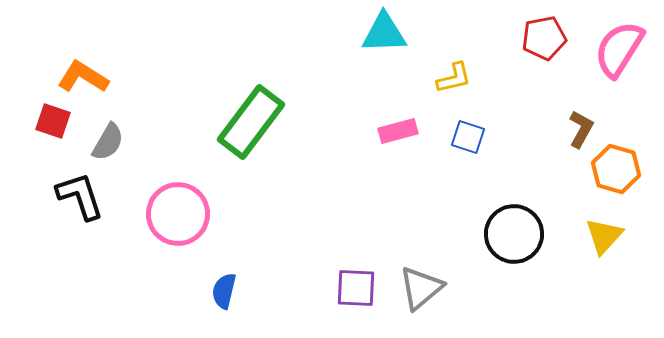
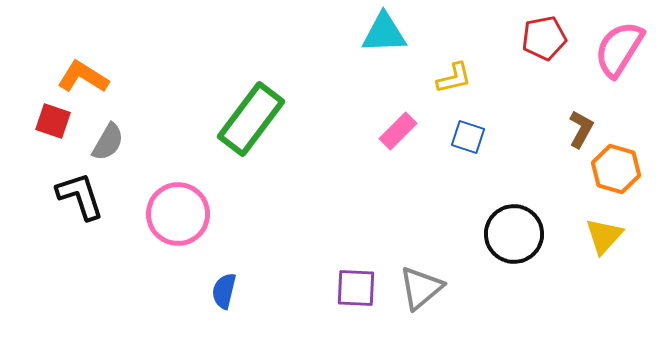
green rectangle: moved 3 px up
pink rectangle: rotated 30 degrees counterclockwise
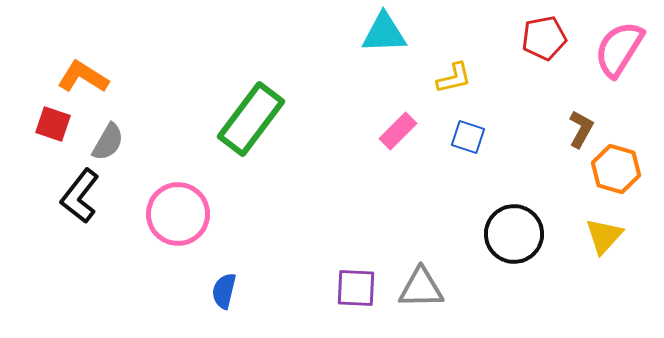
red square: moved 3 px down
black L-shape: rotated 124 degrees counterclockwise
gray triangle: rotated 39 degrees clockwise
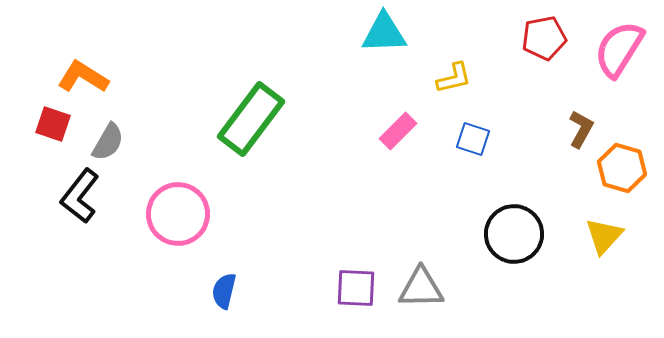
blue square: moved 5 px right, 2 px down
orange hexagon: moved 6 px right, 1 px up
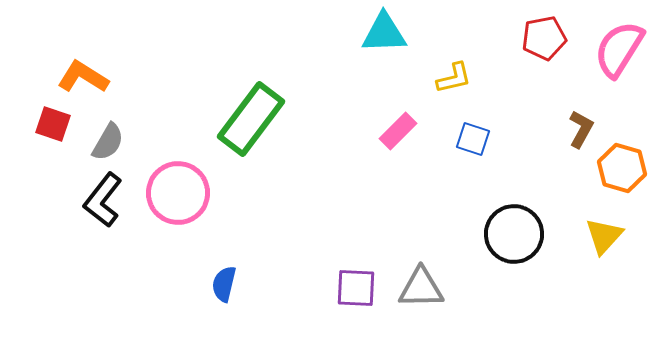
black L-shape: moved 23 px right, 4 px down
pink circle: moved 21 px up
blue semicircle: moved 7 px up
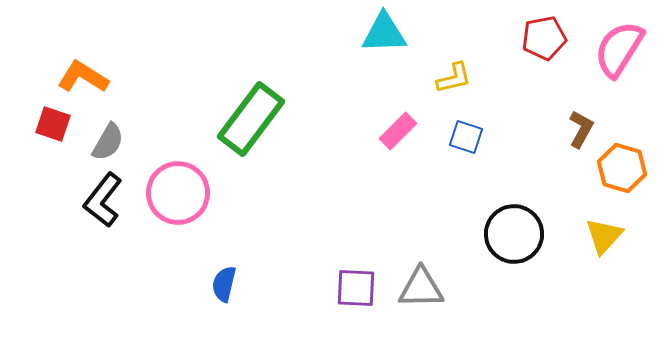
blue square: moved 7 px left, 2 px up
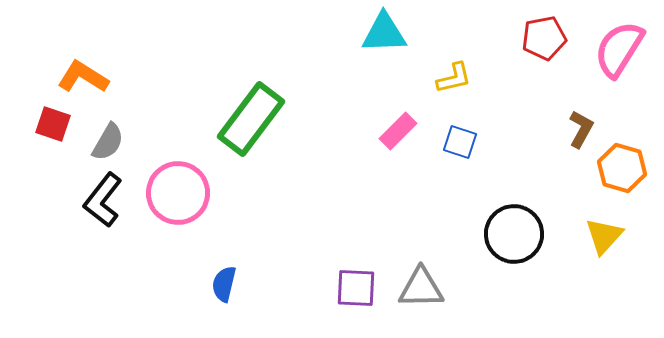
blue square: moved 6 px left, 5 px down
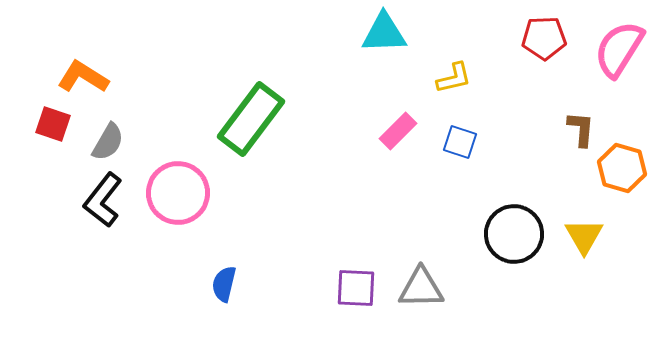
red pentagon: rotated 9 degrees clockwise
brown L-shape: rotated 24 degrees counterclockwise
yellow triangle: moved 20 px left; rotated 12 degrees counterclockwise
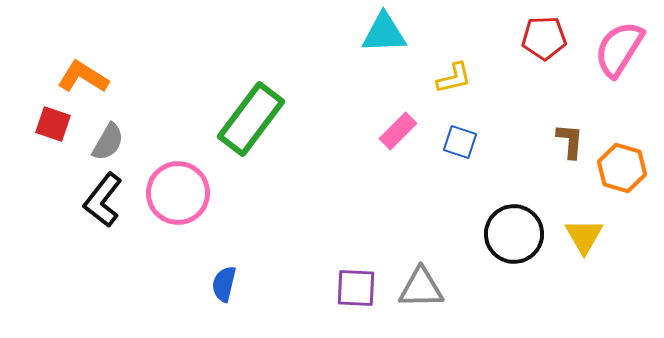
brown L-shape: moved 11 px left, 12 px down
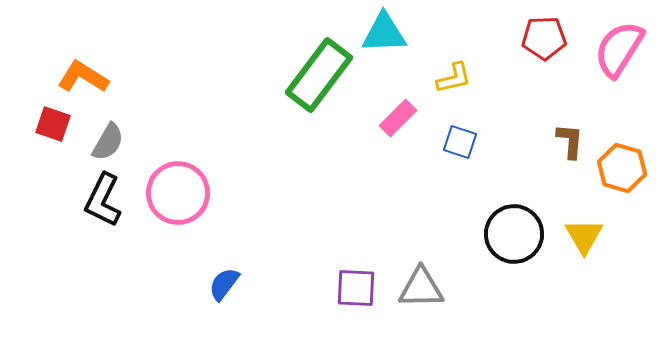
green rectangle: moved 68 px right, 44 px up
pink rectangle: moved 13 px up
black L-shape: rotated 12 degrees counterclockwise
blue semicircle: rotated 24 degrees clockwise
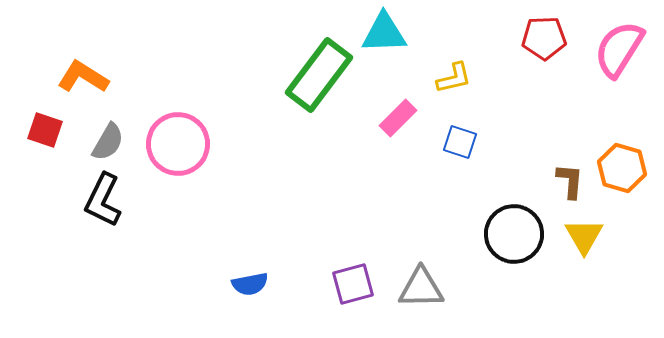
red square: moved 8 px left, 6 px down
brown L-shape: moved 40 px down
pink circle: moved 49 px up
blue semicircle: moved 26 px right; rotated 138 degrees counterclockwise
purple square: moved 3 px left, 4 px up; rotated 18 degrees counterclockwise
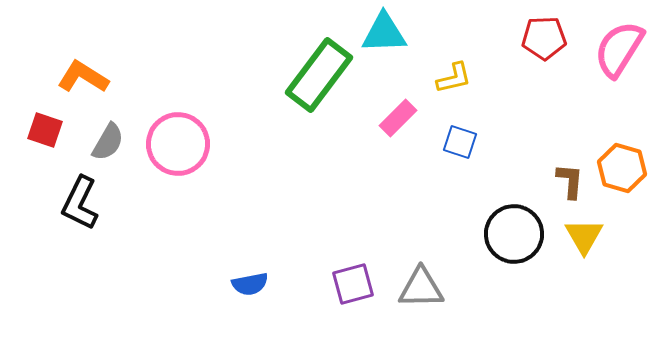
black L-shape: moved 23 px left, 3 px down
